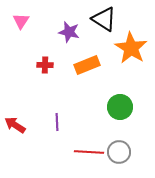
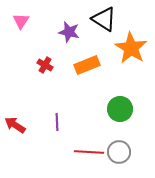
red cross: rotated 28 degrees clockwise
green circle: moved 2 px down
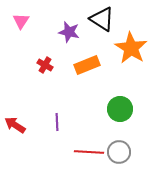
black triangle: moved 2 px left
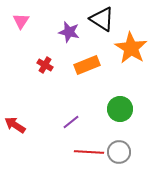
purple line: moved 14 px right; rotated 54 degrees clockwise
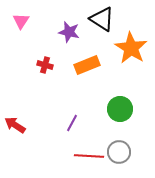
red cross: rotated 14 degrees counterclockwise
purple line: moved 1 px right, 1 px down; rotated 24 degrees counterclockwise
red line: moved 4 px down
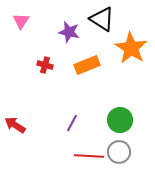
green circle: moved 11 px down
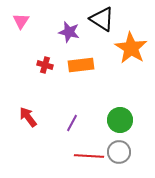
orange rectangle: moved 6 px left; rotated 15 degrees clockwise
red arrow: moved 13 px right, 8 px up; rotated 20 degrees clockwise
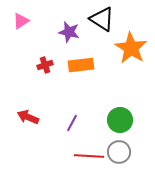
pink triangle: rotated 24 degrees clockwise
red cross: rotated 35 degrees counterclockwise
red arrow: rotated 30 degrees counterclockwise
